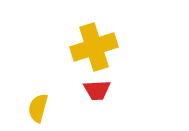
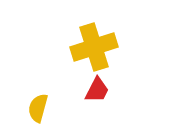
red trapezoid: rotated 60 degrees counterclockwise
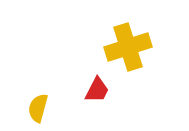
yellow cross: moved 34 px right
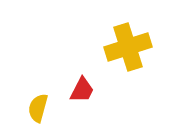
red trapezoid: moved 15 px left
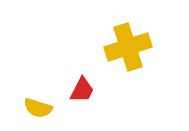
yellow semicircle: rotated 88 degrees counterclockwise
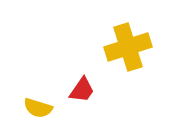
red trapezoid: rotated 8 degrees clockwise
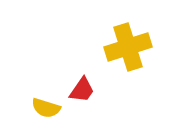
yellow semicircle: moved 8 px right
